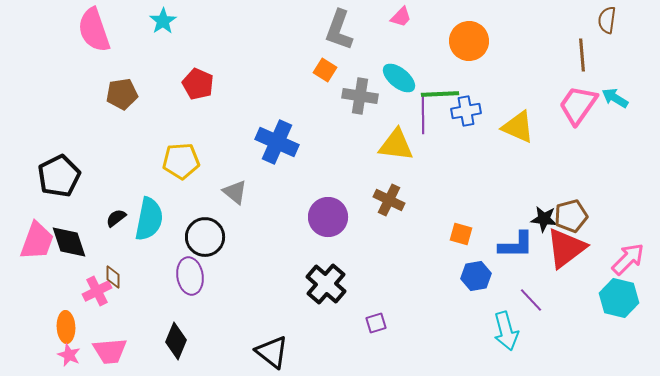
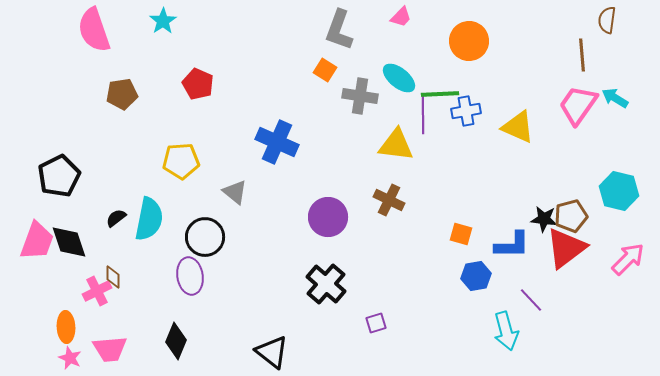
blue L-shape at (516, 245): moved 4 px left
cyan hexagon at (619, 298): moved 107 px up
pink trapezoid at (110, 351): moved 2 px up
pink star at (69, 355): moved 1 px right, 3 px down
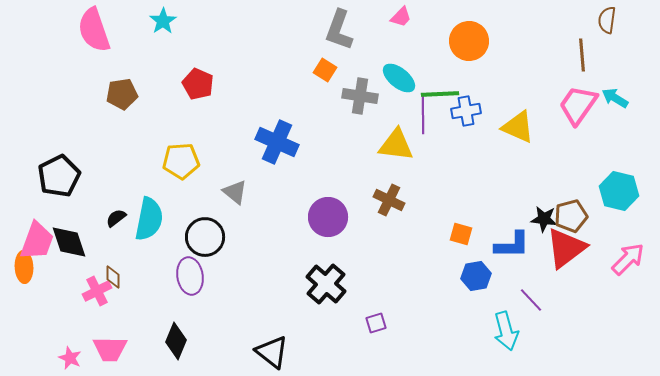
orange ellipse at (66, 327): moved 42 px left, 60 px up
pink trapezoid at (110, 349): rotated 6 degrees clockwise
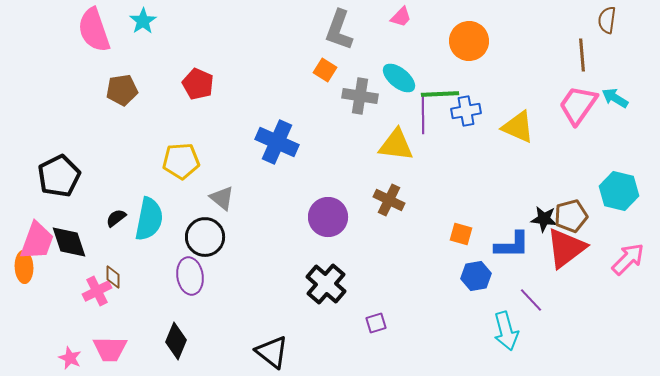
cyan star at (163, 21): moved 20 px left
brown pentagon at (122, 94): moved 4 px up
gray triangle at (235, 192): moved 13 px left, 6 px down
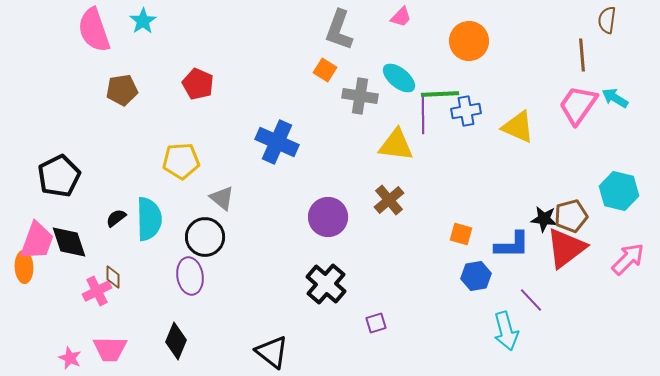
brown cross at (389, 200): rotated 24 degrees clockwise
cyan semicircle at (149, 219): rotated 12 degrees counterclockwise
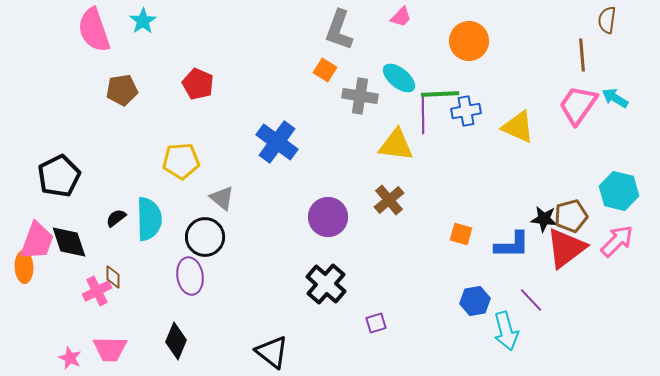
blue cross at (277, 142): rotated 12 degrees clockwise
pink arrow at (628, 259): moved 11 px left, 18 px up
blue hexagon at (476, 276): moved 1 px left, 25 px down
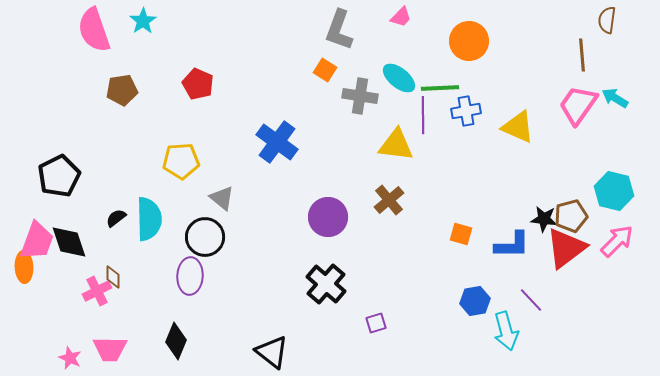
green line at (440, 94): moved 6 px up
cyan hexagon at (619, 191): moved 5 px left
purple ellipse at (190, 276): rotated 12 degrees clockwise
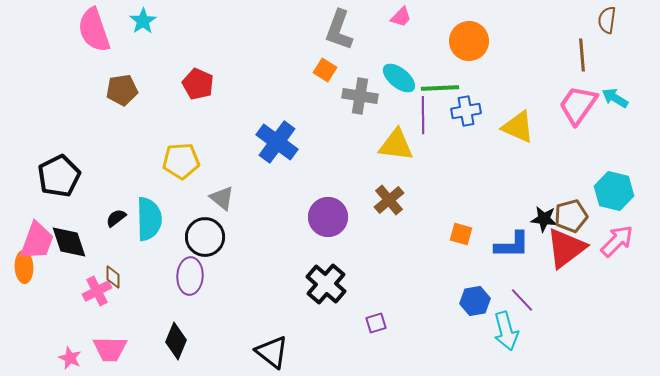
purple line at (531, 300): moved 9 px left
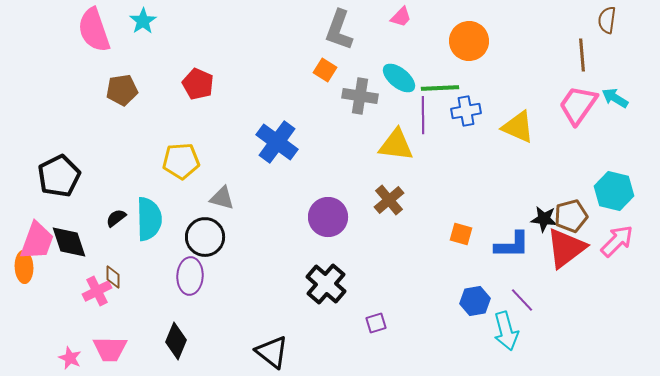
gray triangle at (222, 198): rotated 24 degrees counterclockwise
